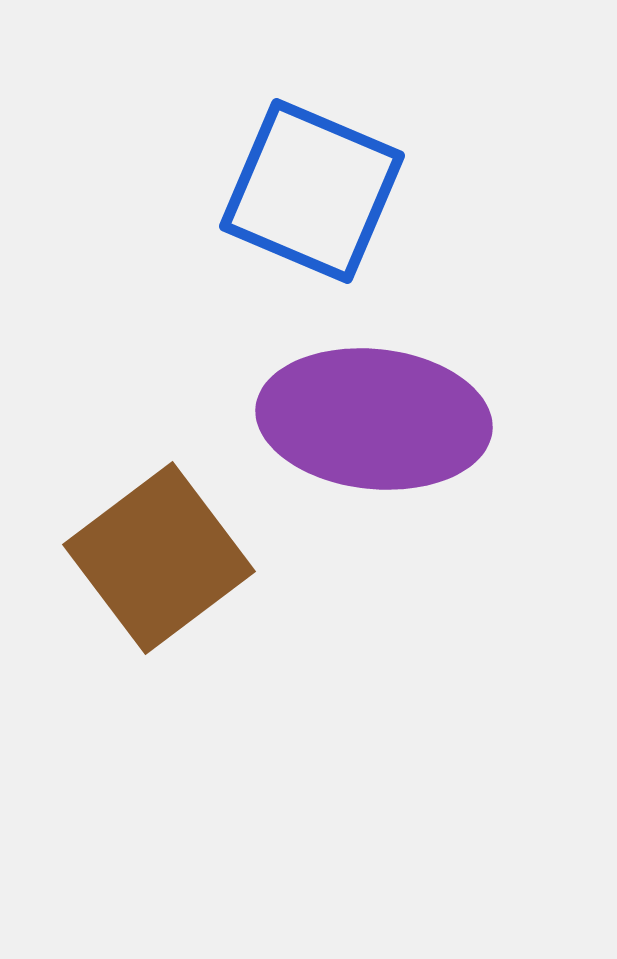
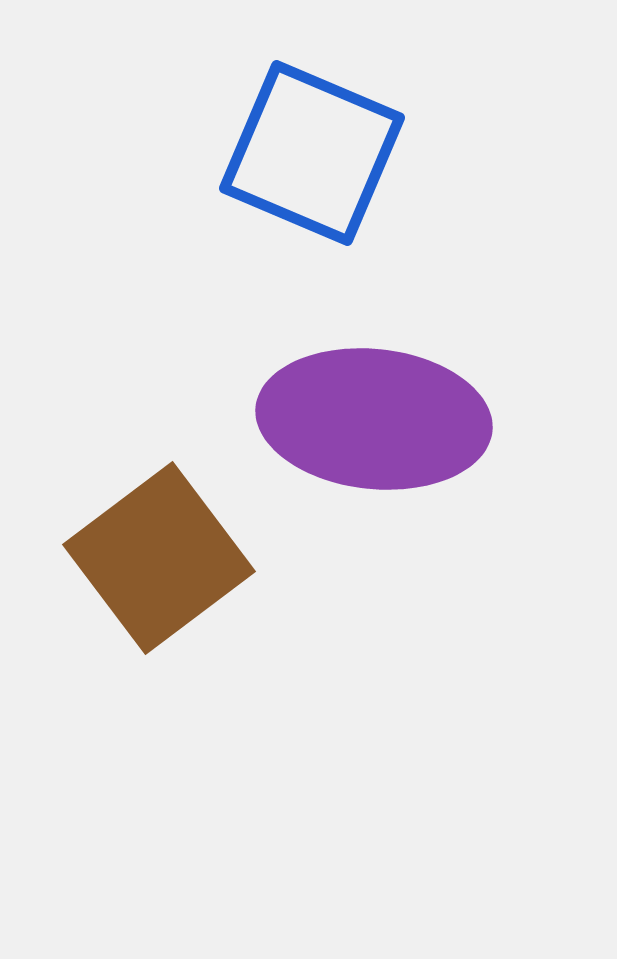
blue square: moved 38 px up
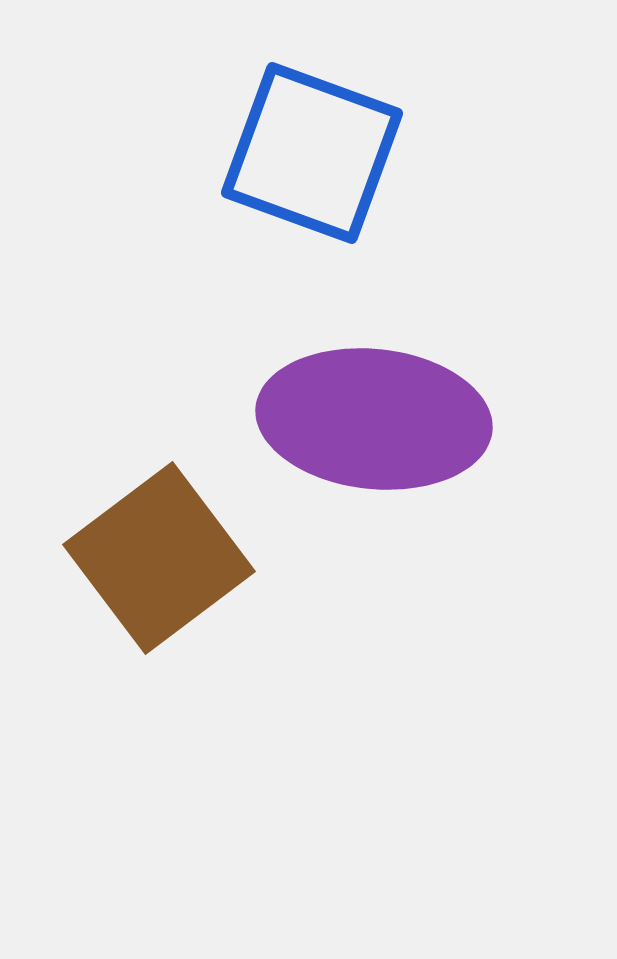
blue square: rotated 3 degrees counterclockwise
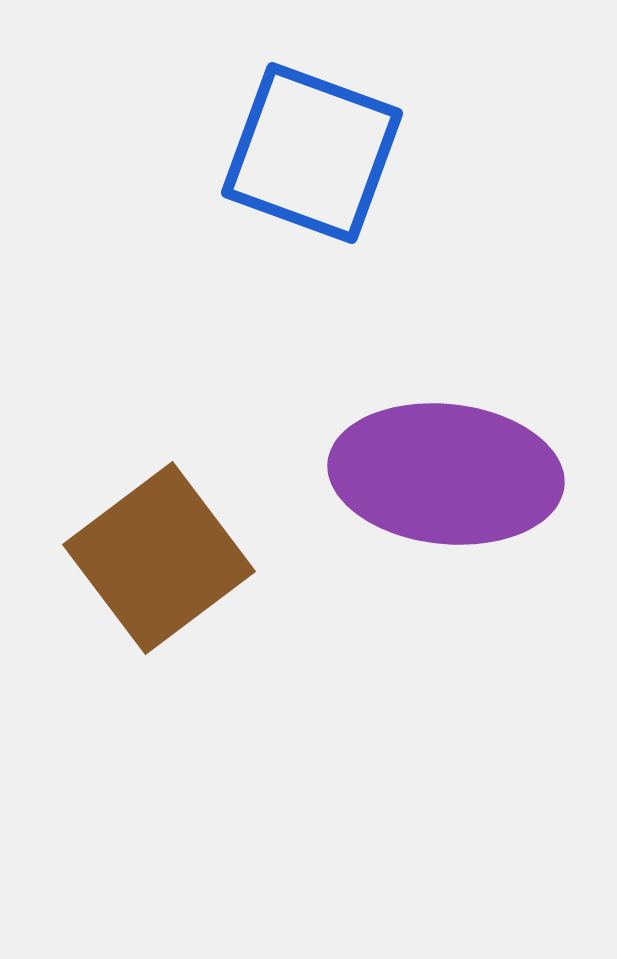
purple ellipse: moved 72 px right, 55 px down
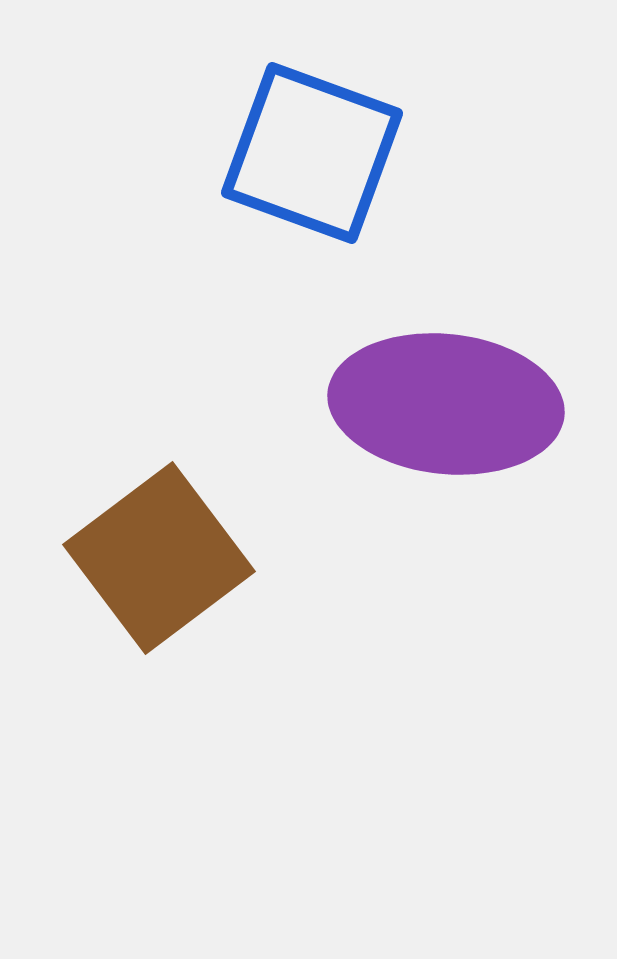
purple ellipse: moved 70 px up
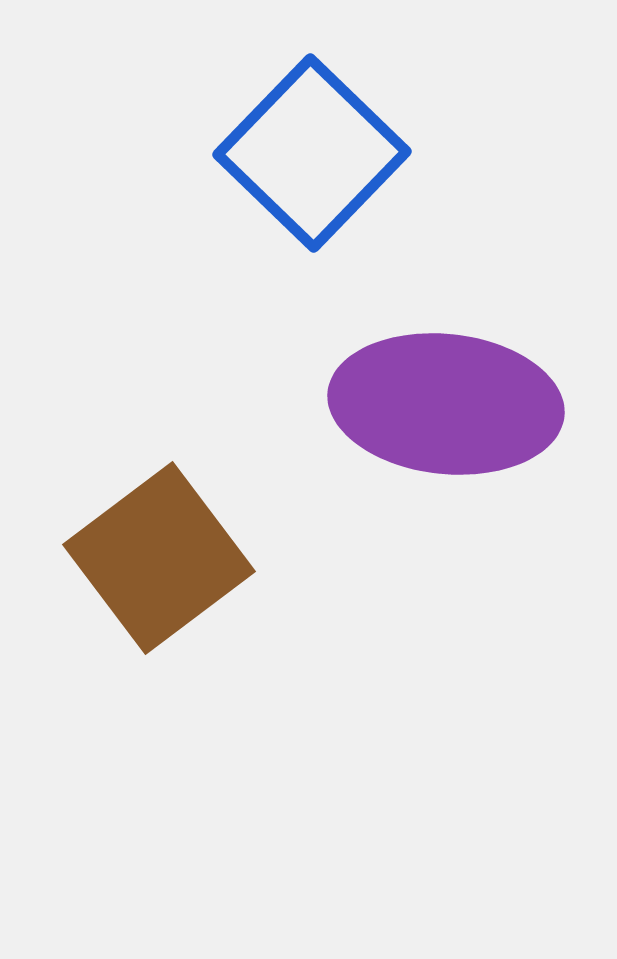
blue square: rotated 24 degrees clockwise
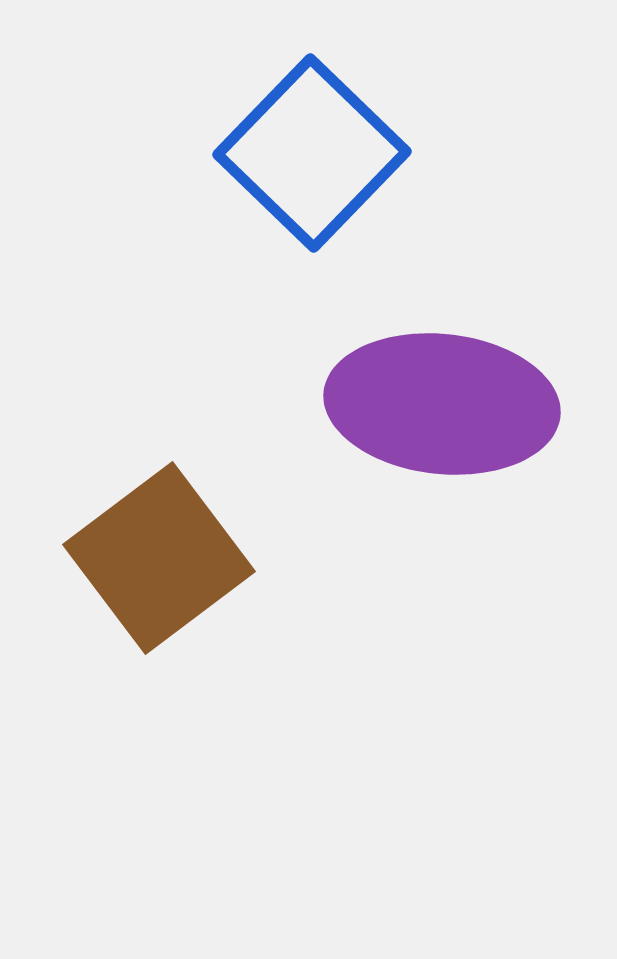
purple ellipse: moved 4 px left
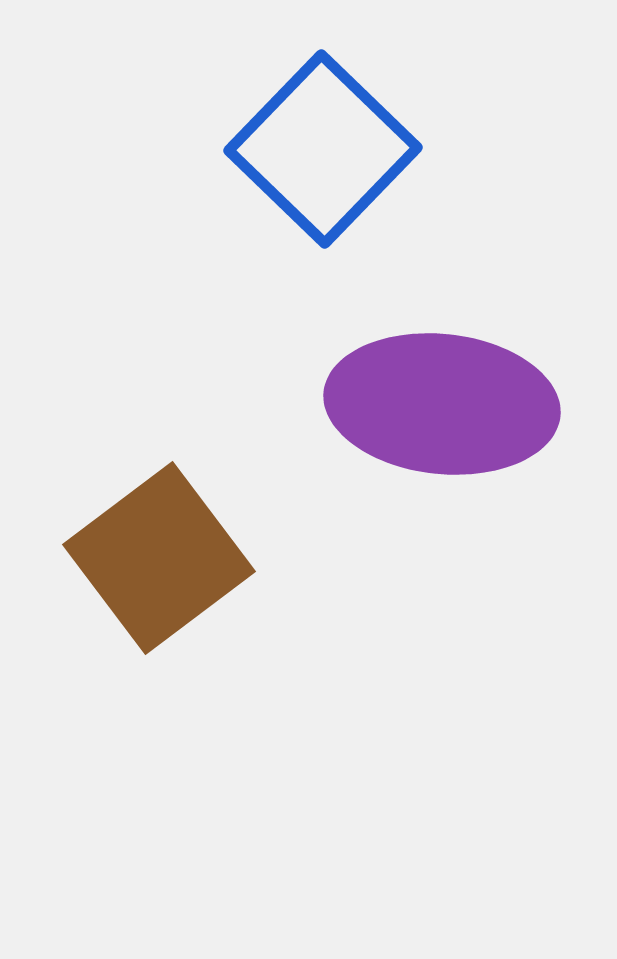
blue square: moved 11 px right, 4 px up
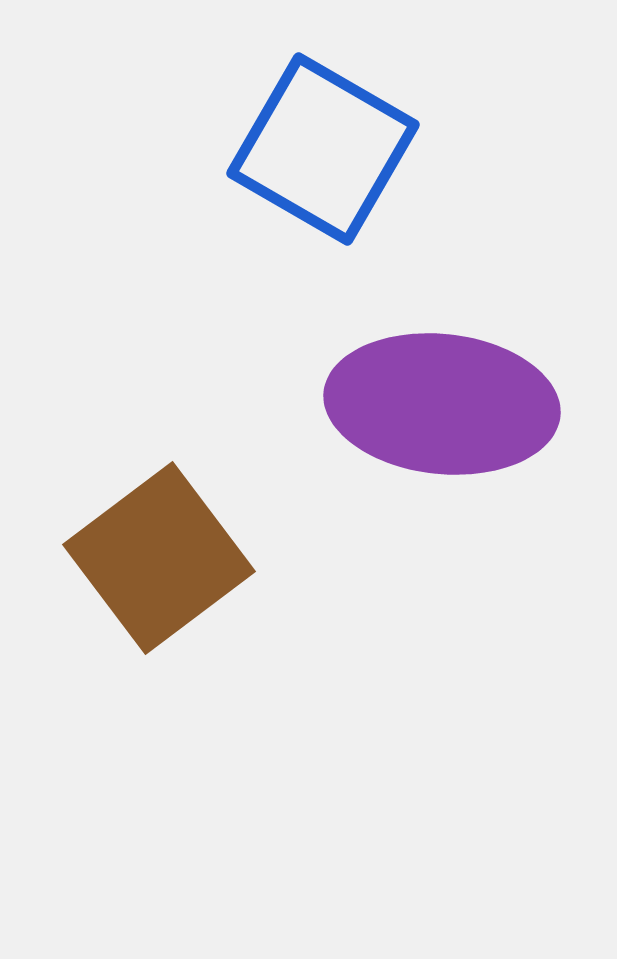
blue square: rotated 14 degrees counterclockwise
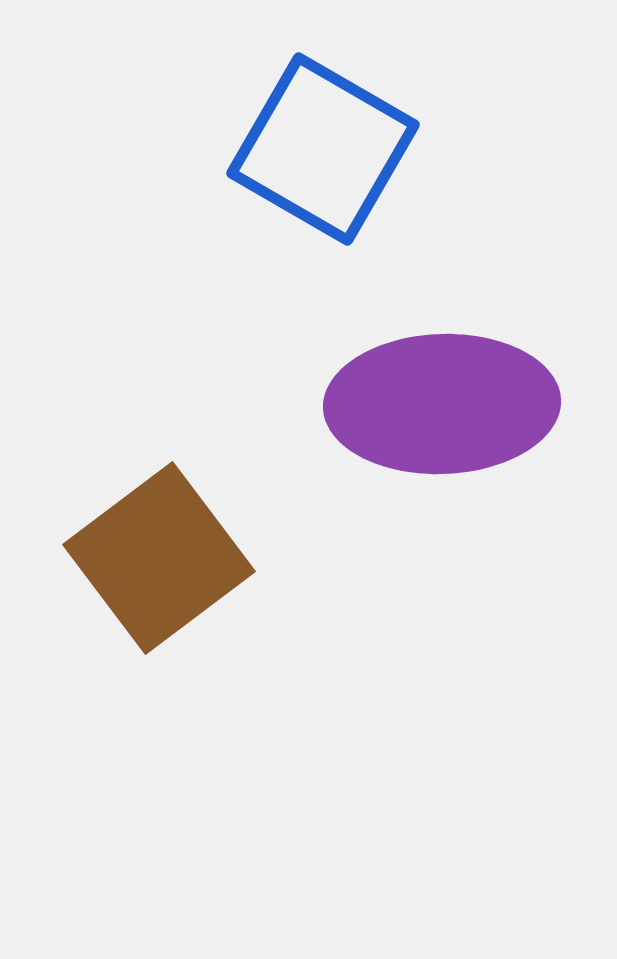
purple ellipse: rotated 8 degrees counterclockwise
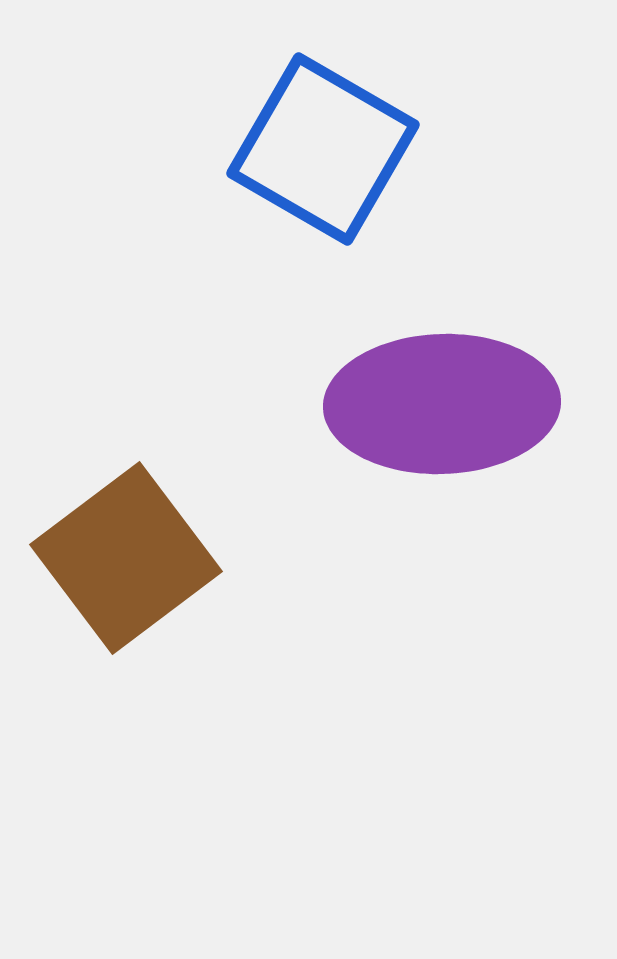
brown square: moved 33 px left
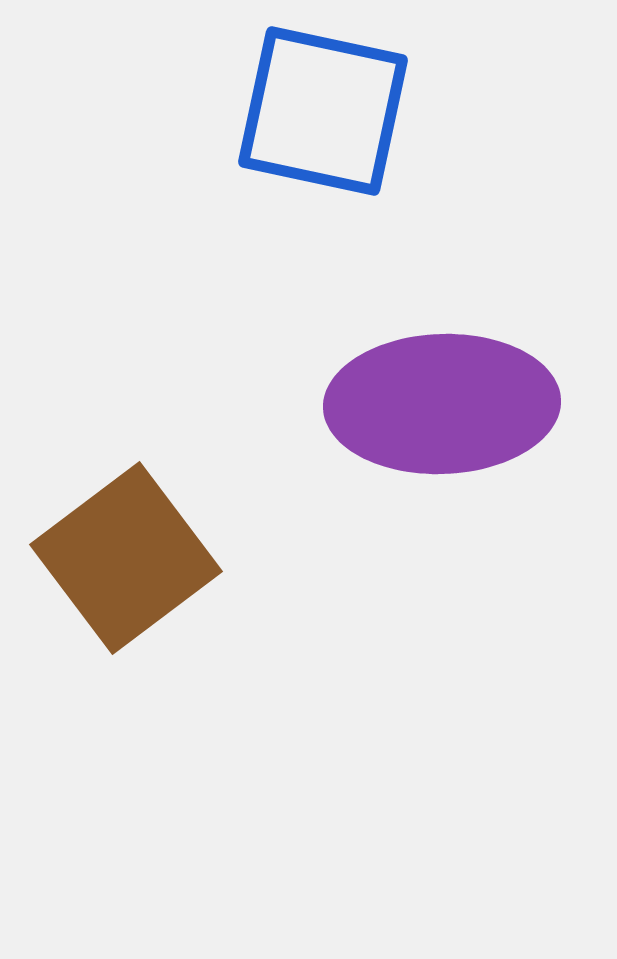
blue square: moved 38 px up; rotated 18 degrees counterclockwise
